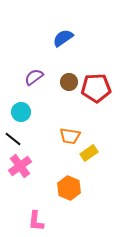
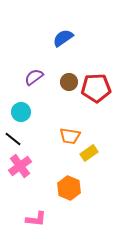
pink L-shape: moved 2 px up; rotated 90 degrees counterclockwise
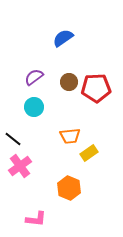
cyan circle: moved 13 px right, 5 px up
orange trapezoid: rotated 15 degrees counterclockwise
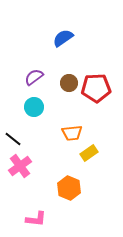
brown circle: moved 1 px down
orange trapezoid: moved 2 px right, 3 px up
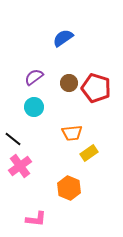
red pentagon: rotated 20 degrees clockwise
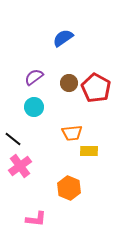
red pentagon: rotated 12 degrees clockwise
yellow rectangle: moved 2 px up; rotated 36 degrees clockwise
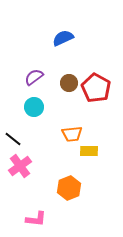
blue semicircle: rotated 10 degrees clockwise
orange trapezoid: moved 1 px down
orange hexagon: rotated 15 degrees clockwise
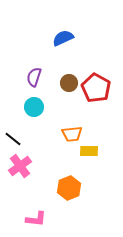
purple semicircle: rotated 36 degrees counterclockwise
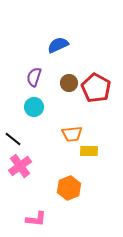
blue semicircle: moved 5 px left, 7 px down
